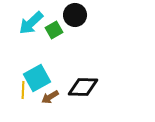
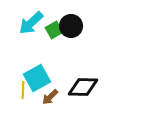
black circle: moved 4 px left, 11 px down
brown arrow: rotated 12 degrees counterclockwise
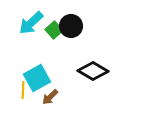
green square: rotated 12 degrees counterclockwise
black diamond: moved 10 px right, 16 px up; rotated 28 degrees clockwise
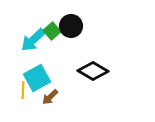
cyan arrow: moved 2 px right, 17 px down
green square: moved 2 px left, 1 px down
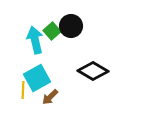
cyan arrow: moved 2 px right; rotated 120 degrees clockwise
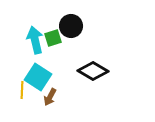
green square: moved 1 px right, 7 px down; rotated 24 degrees clockwise
cyan square: moved 1 px right, 1 px up; rotated 28 degrees counterclockwise
yellow line: moved 1 px left
brown arrow: rotated 18 degrees counterclockwise
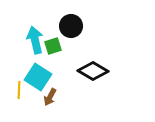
green square: moved 8 px down
yellow line: moved 3 px left
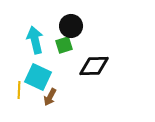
green square: moved 11 px right, 1 px up
black diamond: moved 1 px right, 5 px up; rotated 32 degrees counterclockwise
cyan square: rotated 8 degrees counterclockwise
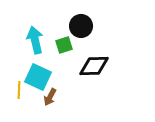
black circle: moved 10 px right
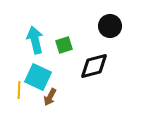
black circle: moved 29 px right
black diamond: rotated 12 degrees counterclockwise
